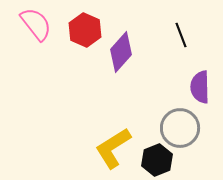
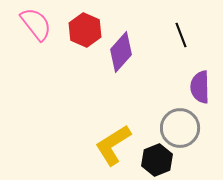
yellow L-shape: moved 3 px up
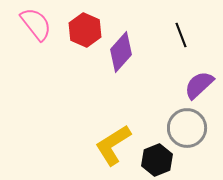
purple semicircle: moved 1 px left, 2 px up; rotated 48 degrees clockwise
gray circle: moved 7 px right
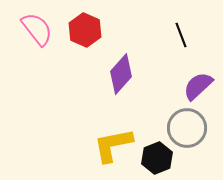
pink semicircle: moved 1 px right, 5 px down
purple diamond: moved 22 px down
purple semicircle: moved 1 px left, 1 px down
yellow L-shape: rotated 21 degrees clockwise
black hexagon: moved 2 px up
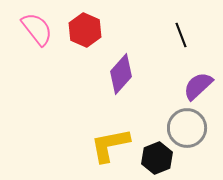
yellow L-shape: moved 3 px left
